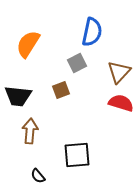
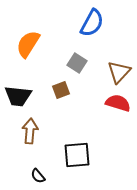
blue semicircle: moved 9 px up; rotated 16 degrees clockwise
gray square: rotated 30 degrees counterclockwise
red semicircle: moved 3 px left
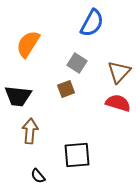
brown square: moved 5 px right, 1 px up
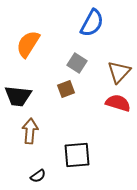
black semicircle: rotated 84 degrees counterclockwise
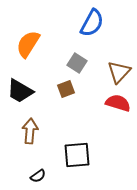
black trapezoid: moved 2 px right, 5 px up; rotated 24 degrees clockwise
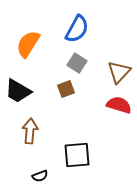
blue semicircle: moved 15 px left, 6 px down
black trapezoid: moved 2 px left
red semicircle: moved 1 px right, 2 px down
black semicircle: moved 2 px right; rotated 14 degrees clockwise
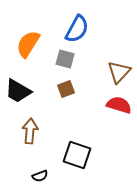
gray square: moved 12 px left, 4 px up; rotated 18 degrees counterclockwise
black square: rotated 24 degrees clockwise
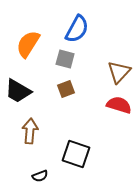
black square: moved 1 px left, 1 px up
